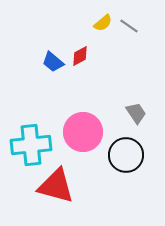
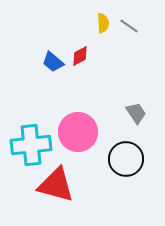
yellow semicircle: rotated 54 degrees counterclockwise
pink circle: moved 5 px left
black circle: moved 4 px down
red triangle: moved 1 px up
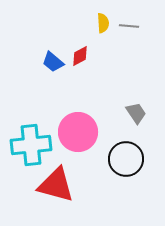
gray line: rotated 30 degrees counterclockwise
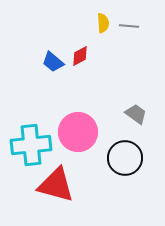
gray trapezoid: moved 1 px down; rotated 20 degrees counterclockwise
black circle: moved 1 px left, 1 px up
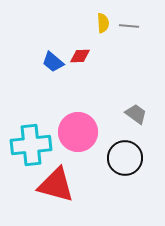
red diamond: rotated 25 degrees clockwise
